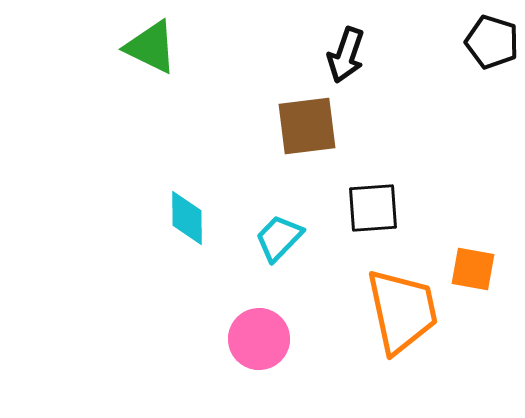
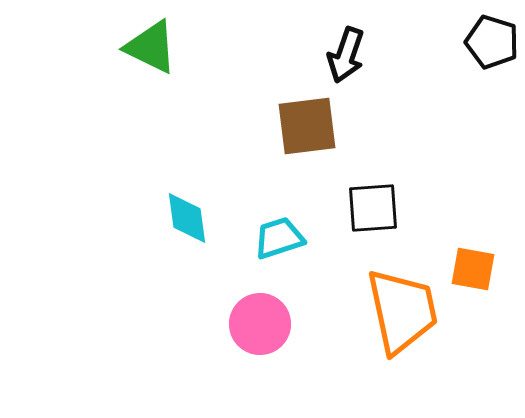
cyan diamond: rotated 8 degrees counterclockwise
cyan trapezoid: rotated 28 degrees clockwise
pink circle: moved 1 px right, 15 px up
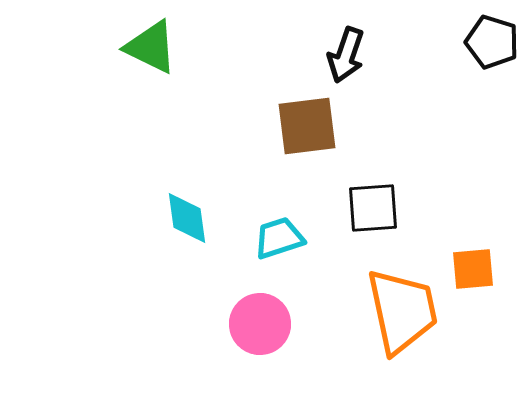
orange square: rotated 15 degrees counterclockwise
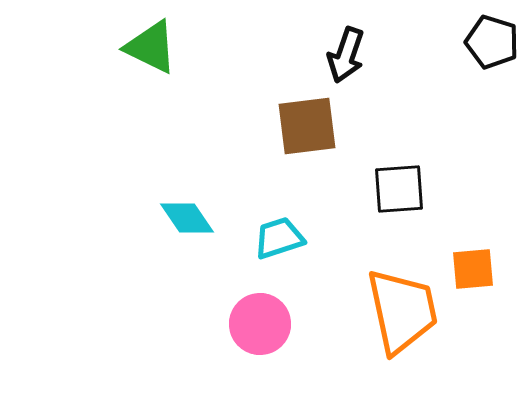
black square: moved 26 px right, 19 px up
cyan diamond: rotated 26 degrees counterclockwise
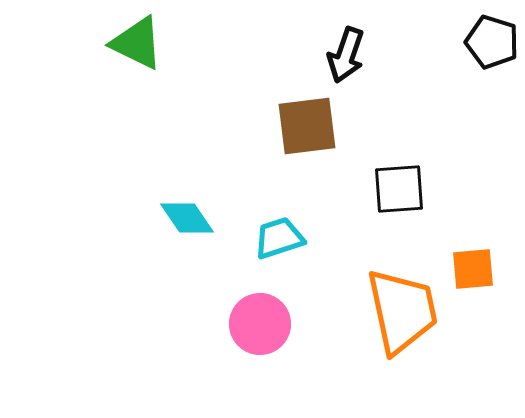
green triangle: moved 14 px left, 4 px up
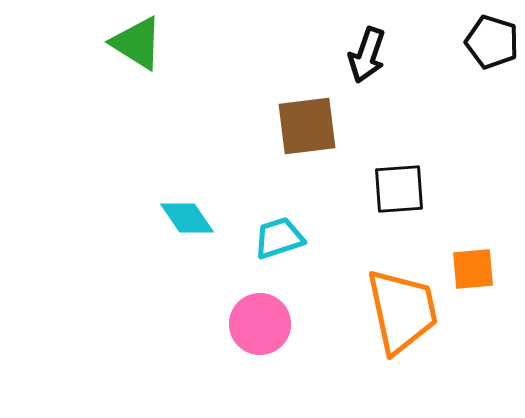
green triangle: rotated 6 degrees clockwise
black arrow: moved 21 px right
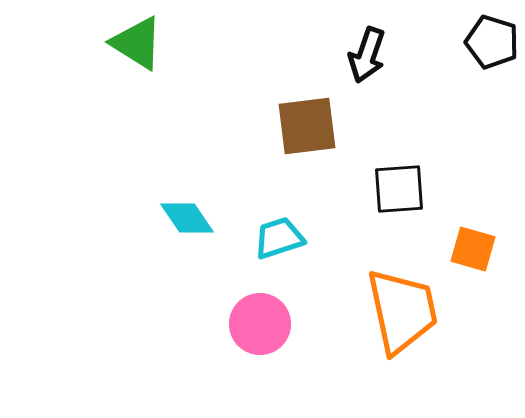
orange square: moved 20 px up; rotated 21 degrees clockwise
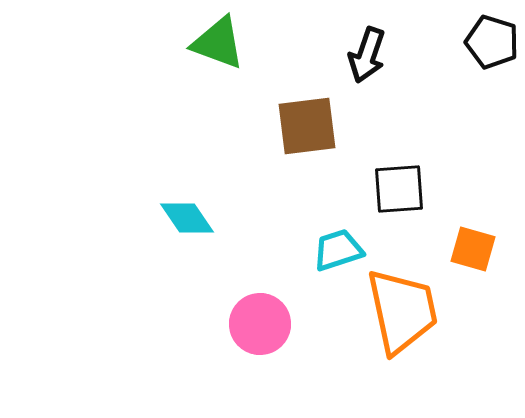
green triangle: moved 81 px right; rotated 12 degrees counterclockwise
cyan trapezoid: moved 59 px right, 12 px down
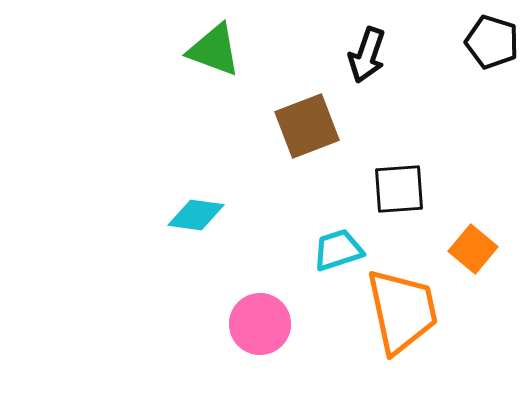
green triangle: moved 4 px left, 7 px down
brown square: rotated 14 degrees counterclockwise
cyan diamond: moved 9 px right, 3 px up; rotated 48 degrees counterclockwise
orange square: rotated 24 degrees clockwise
